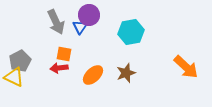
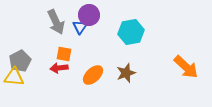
yellow triangle: rotated 20 degrees counterclockwise
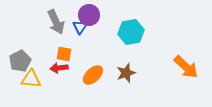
yellow triangle: moved 17 px right, 2 px down
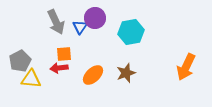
purple circle: moved 6 px right, 3 px down
orange square: rotated 14 degrees counterclockwise
orange arrow: rotated 72 degrees clockwise
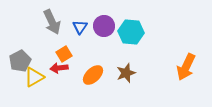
purple circle: moved 9 px right, 8 px down
gray arrow: moved 4 px left
cyan hexagon: rotated 15 degrees clockwise
orange square: rotated 28 degrees counterclockwise
yellow triangle: moved 3 px right, 2 px up; rotated 35 degrees counterclockwise
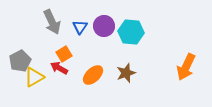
red arrow: rotated 36 degrees clockwise
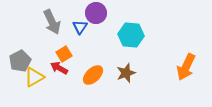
purple circle: moved 8 px left, 13 px up
cyan hexagon: moved 3 px down
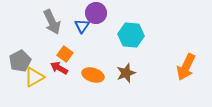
blue triangle: moved 2 px right, 1 px up
orange square: moved 1 px right; rotated 21 degrees counterclockwise
orange ellipse: rotated 60 degrees clockwise
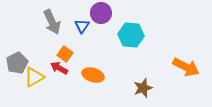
purple circle: moved 5 px right
gray pentagon: moved 3 px left, 2 px down
orange arrow: rotated 88 degrees counterclockwise
brown star: moved 17 px right, 15 px down
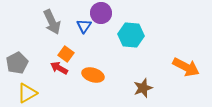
blue triangle: moved 2 px right
orange square: moved 1 px right
yellow triangle: moved 7 px left, 16 px down
